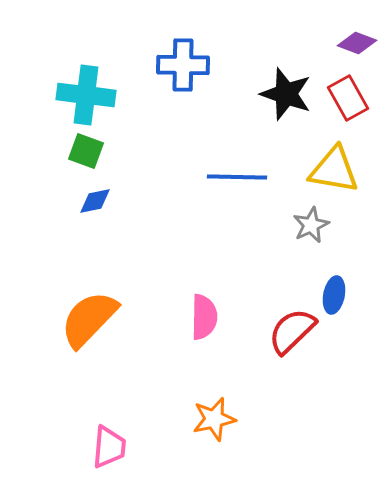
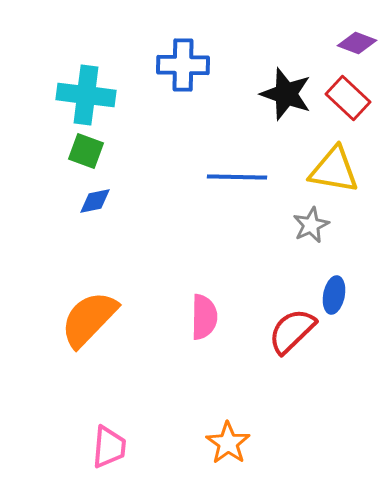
red rectangle: rotated 18 degrees counterclockwise
orange star: moved 14 px right, 24 px down; rotated 24 degrees counterclockwise
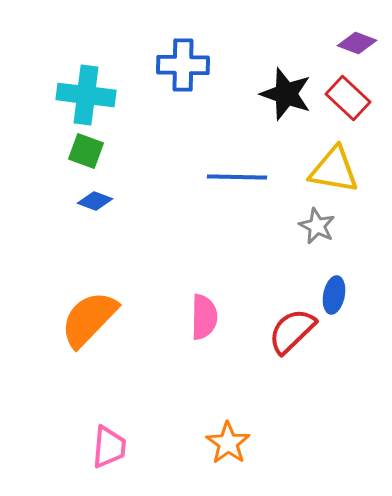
blue diamond: rotated 32 degrees clockwise
gray star: moved 6 px right, 1 px down; rotated 21 degrees counterclockwise
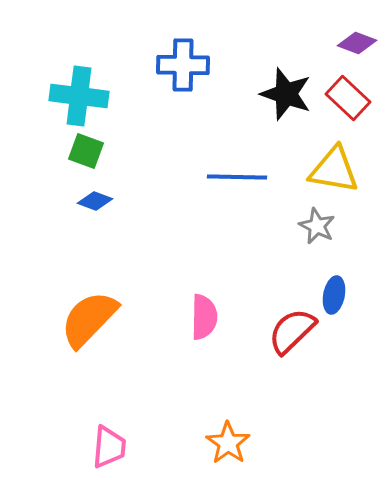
cyan cross: moved 7 px left, 1 px down
